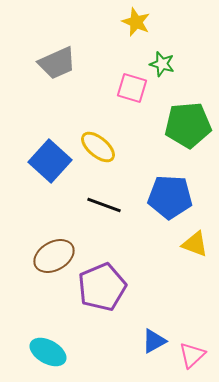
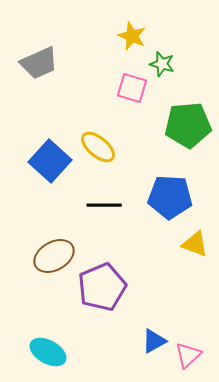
yellow star: moved 4 px left, 14 px down
gray trapezoid: moved 18 px left
black line: rotated 20 degrees counterclockwise
pink triangle: moved 4 px left
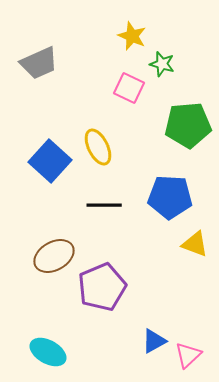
pink square: moved 3 px left; rotated 8 degrees clockwise
yellow ellipse: rotated 24 degrees clockwise
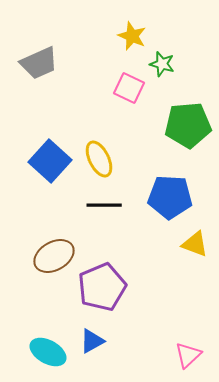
yellow ellipse: moved 1 px right, 12 px down
blue triangle: moved 62 px left
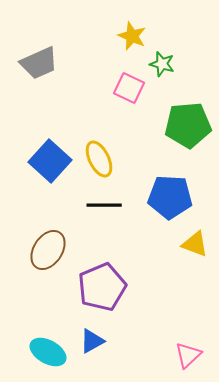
brown ellipse: moved 6 px left, 6 px up; rotated 27 degrees counterclockwise
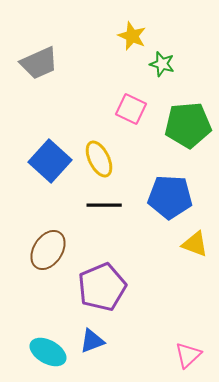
pink square: moved 2 px right, 21 px down
blue triangle: rotated 8 degrees clockwise
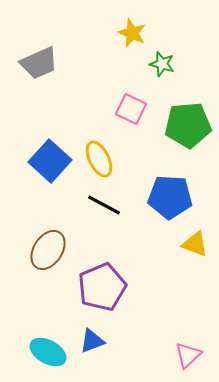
yellow star: moved 3 px up
black line: rotated 28 degrees clockwise
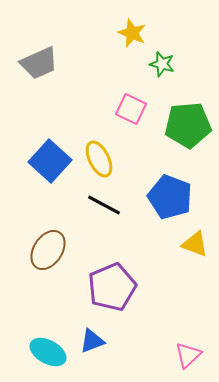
blue pentagon: rotated 18 degrees clockwise
purple pentagon: moved 10 px right
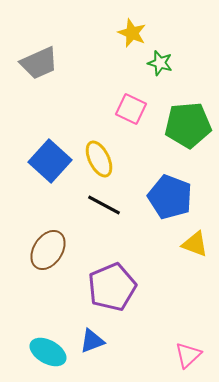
green star: moved 2 px left, 1 px up
